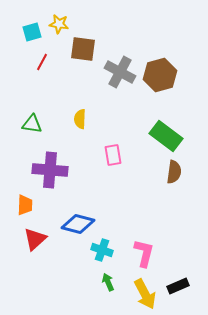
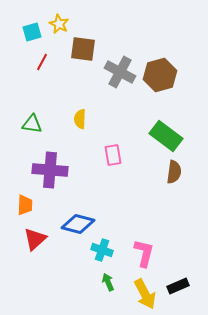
yellow star: rotated 18 degrees clockwise
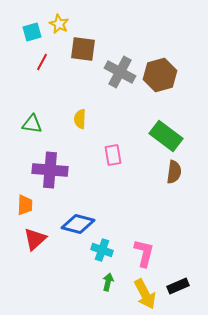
green arrow: rotated 36 degrees clockwise
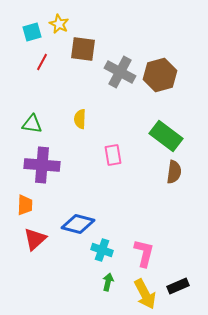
purple cross: moved 8 px left, 5 px up
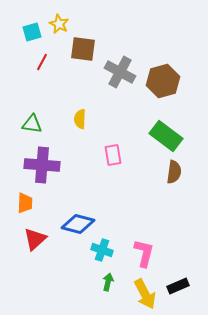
brown hexagon: moved 3 px right, 6 px down
orange trapezoid: moved 2 px up
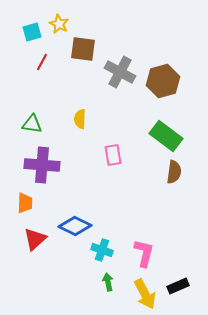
blue diamond: moved 3 px left, 2 px down; rotated 12 degrees clockwise
green arrow: rotated 24 degrees counterclockwise
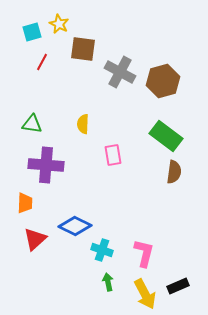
yellow semicircle: moved 3 px right, 5 px down
purple cross: moved 4 px right
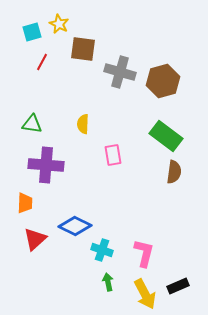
gray cross: rotated 12 degrees counterclockwise
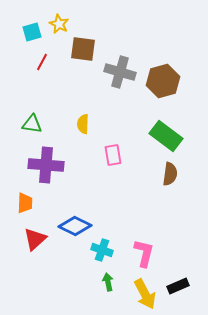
brown semicircle: moved 4 px left, 2 px down
